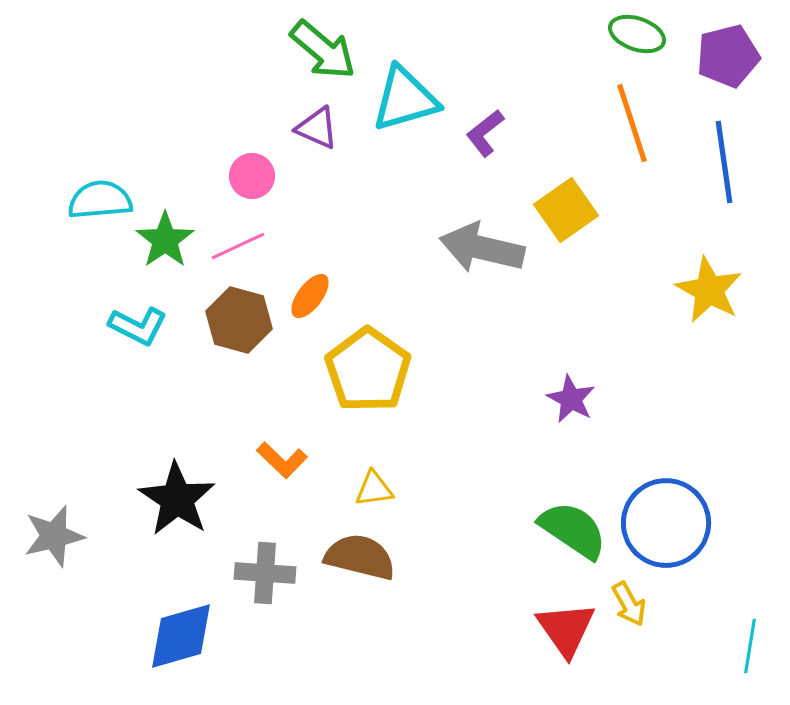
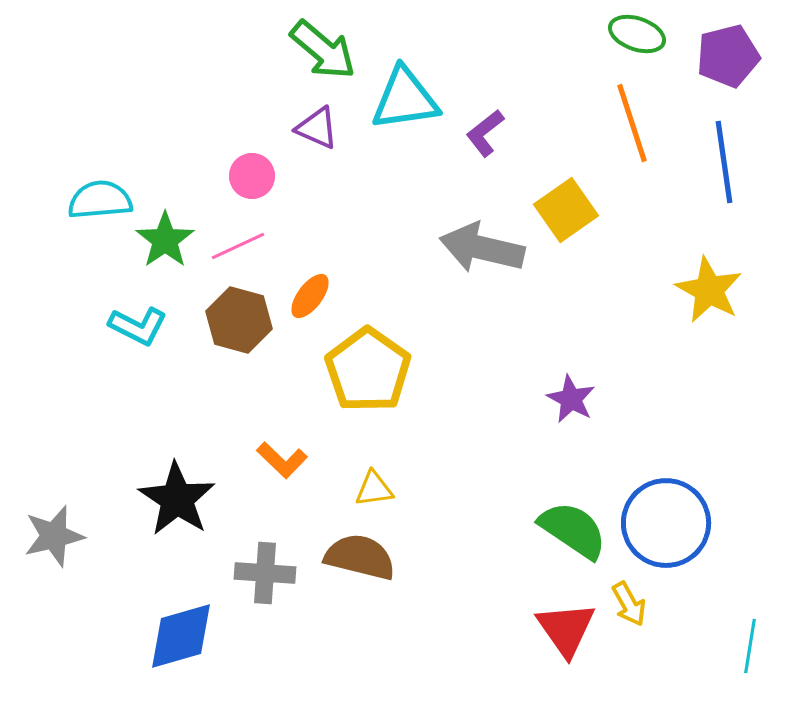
cyan triangle: rotated 8 degrees clockwise
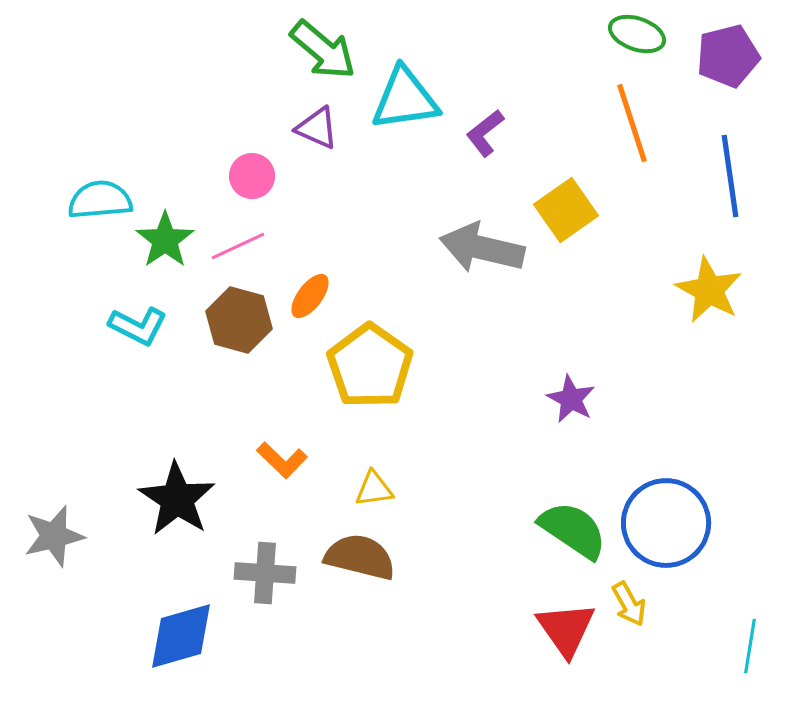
blue line: moved 6 px right, 14 px down
yellow pentagon: moved 2 px right, 4 px up
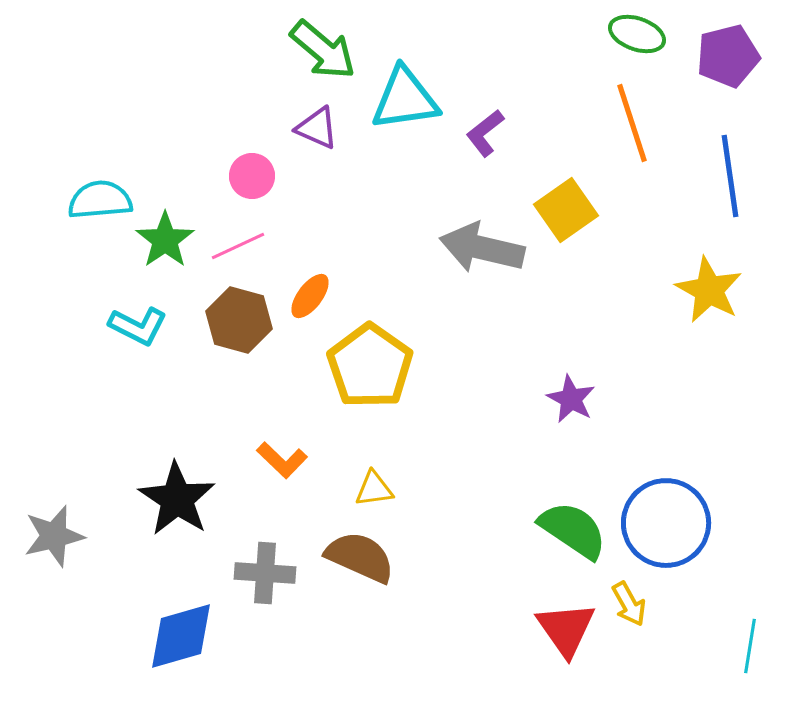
brown semicircle: rotated 10 degrees clockwise
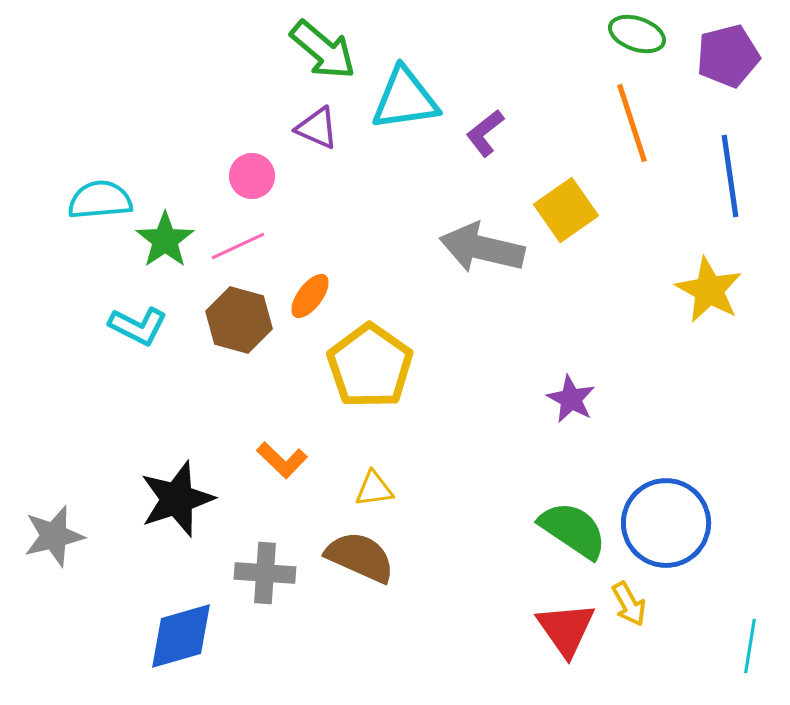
black star: rotated 20 degrees clockwise
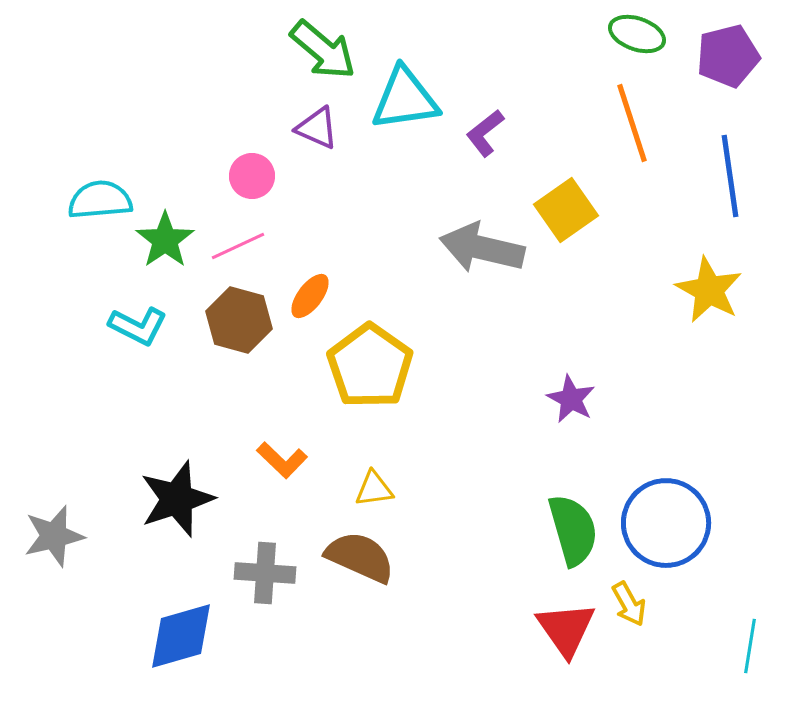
green semicircle: rotated 40 degrees clockwise
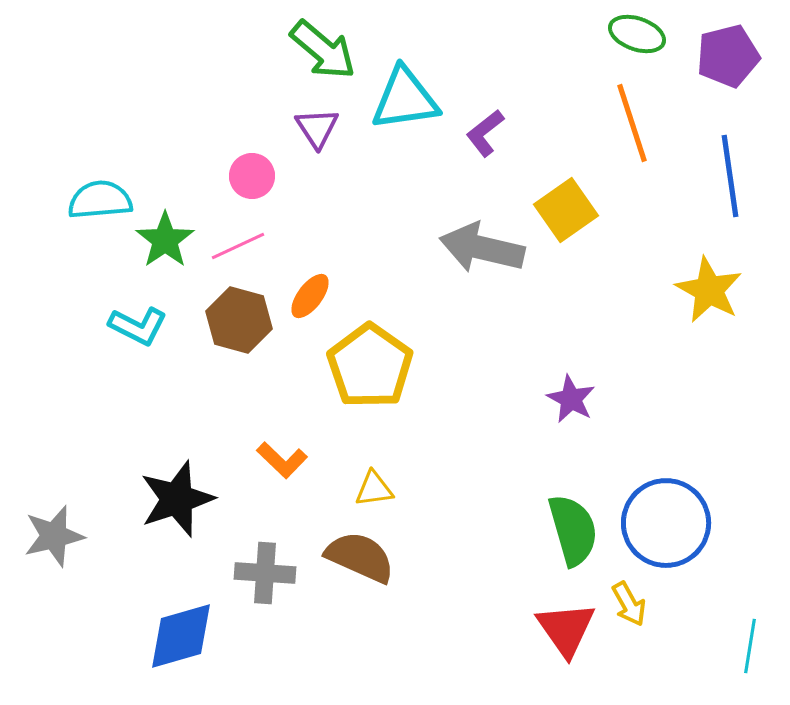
purple triangle: rotated 33 degrees clockwise
